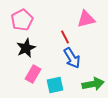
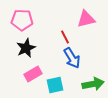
pink pentagon: rotated 30 degrees clockwise
pink rectangle: rotated 30 degrees clockwise
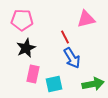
pink rectangle: rotated 48 degrees counterclockwise
cyan square: moved 1 px left, 1 px up
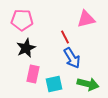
green arrow: moved 5 px left; rotated 25 degrees clockwise
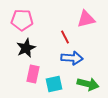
blue arrow: rotated 55 degrees counterclockwise
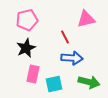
pink pentagon: moved 5 px right; rotated 15 degrees counterclockwise
green arrow: moved 1 px right, 2 px up
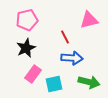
pink triangle: moved 3 px right, 1 px down
pink rectangle: rotated 24 degrees clockwise
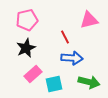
pink rectangle: rotated 12 degrees clockwise
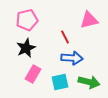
pink rectangle: rotated 18 degrees counterclockwise
cyan square: moved 6 px right, 2 px up
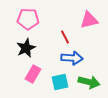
pink pentagon: moved 1 px right, 1 px up; rotated 15 degrees clockwise
